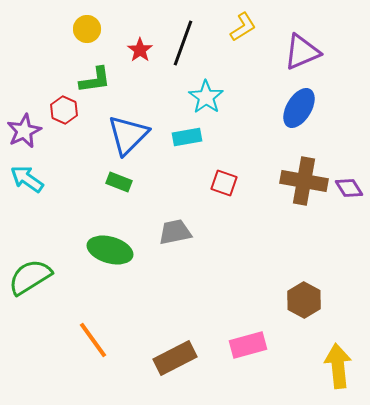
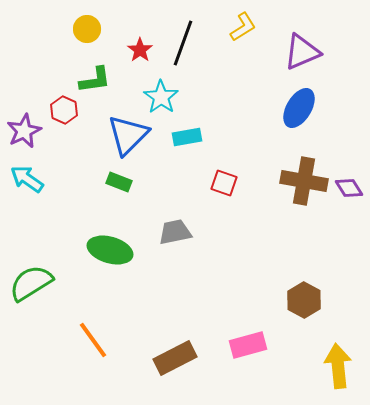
cyan star: moved 45 px left
green semicircle: moved 1 px right, 6 px down
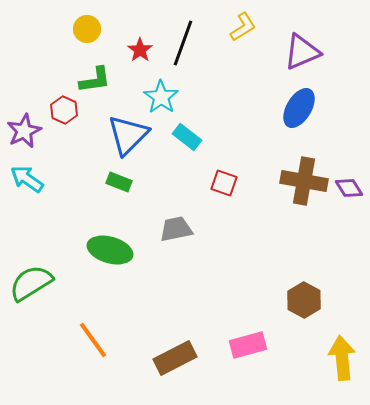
cyan rectangle: rotated 48 degrees clockwise
gray trapezoid: moved 1 px right, 3 px up
yellow arrow: moved 4 px right, 8 px up
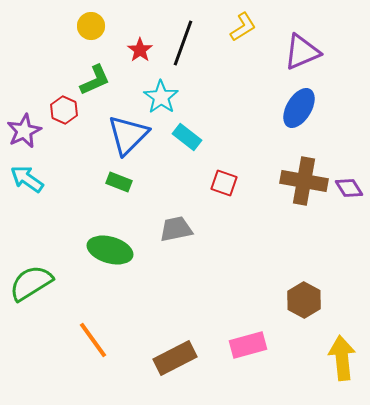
yellow circle: moved 4 px right, 3 px up
green L-shape: rotated 16 degrees counterclockwise
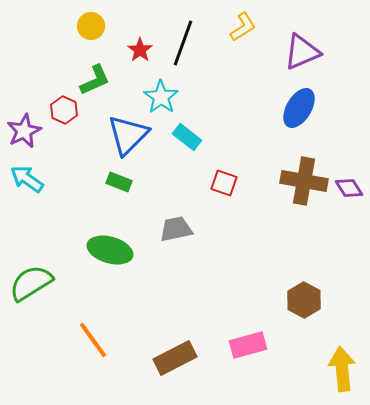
yellow arrow: moved 11 px down
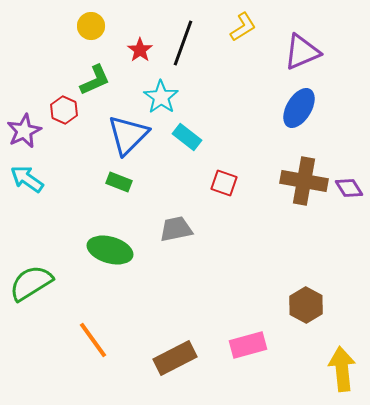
brown hexagon: moved 2 px right, 5 px down
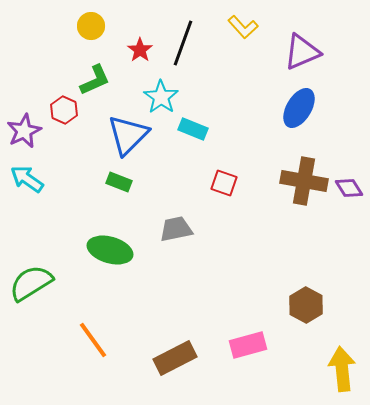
yellow L-shape: rotated 80 degrees clockwise
cyan rectangle: moved 6 px right, 8 px up; rotated 16 degrees counterclockwise
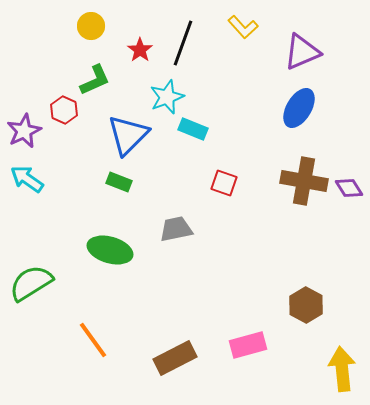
cyan star: moved 6 px right; rotated 16 degrees clockwise
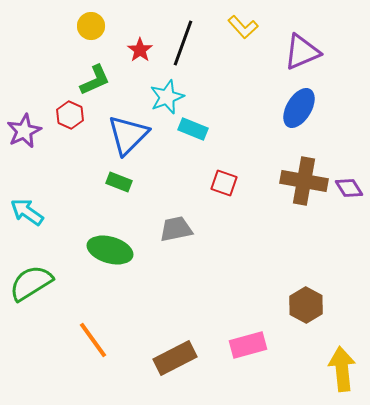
red hexagon: moved 6 px right, 5 px down
cyan arrow: moved 33 px down
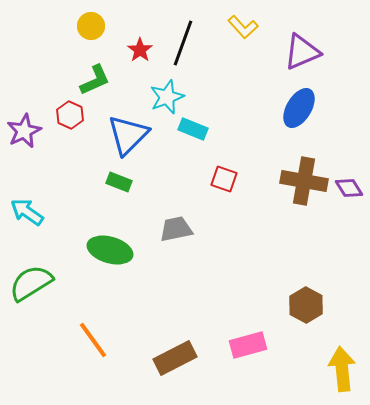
red square: moved 4 px up
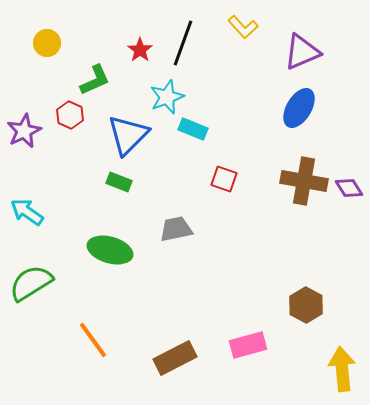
yellow circle: moved 44 px left, 17 px down
